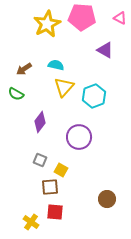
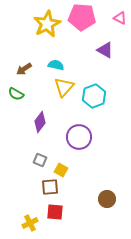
yellow cross: moved 1 px left, 1 px down; rotated 28 degrees clockwise
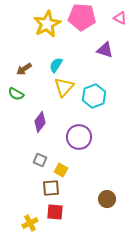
purple triangle: rotated 12 degrees counterclockwise
cyan semicircle: rotated 70 degrees counterclockwise
brown square: moved 1 px right, 1 px down
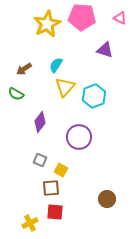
yellow triangle: moved 1 px right
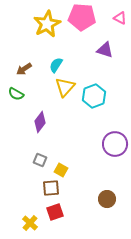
purple circle: moved 36 px right, 7 px down
red square: rotated 24 degrees counterclockwise
yellow cross: rotated 21 degrees counterclockwise
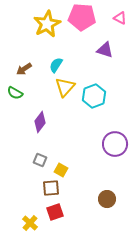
green semicircle: moved 1 px left, 1 px up
